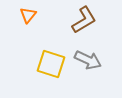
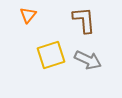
brown L-shape: rotated 64 degrees counterclockwise
yellow square: moved 9 px up; rotated 36 degrees counterclockwise
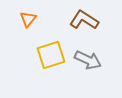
orange triangle: moved 4 px down
brown L-shape: rotated 52 degrees counterclockwise
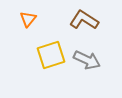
gray arrow: moved 1 px left
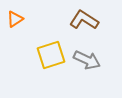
orange triangle: moved 13 px left; rotated 18 degrees clockwise
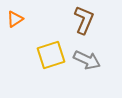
brown L-shape: rotated 80 degrees clockwise
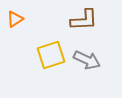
brown L-shape: rotated 64 degrees clockwise
